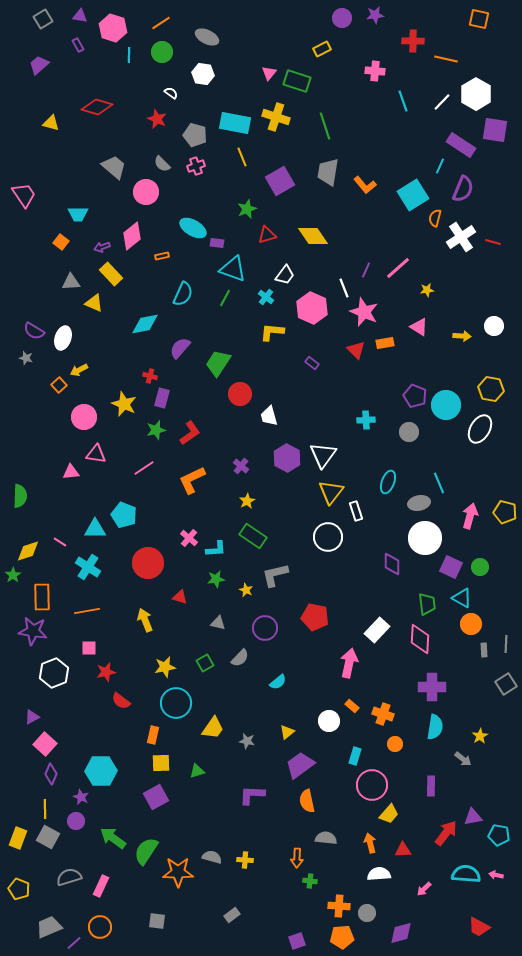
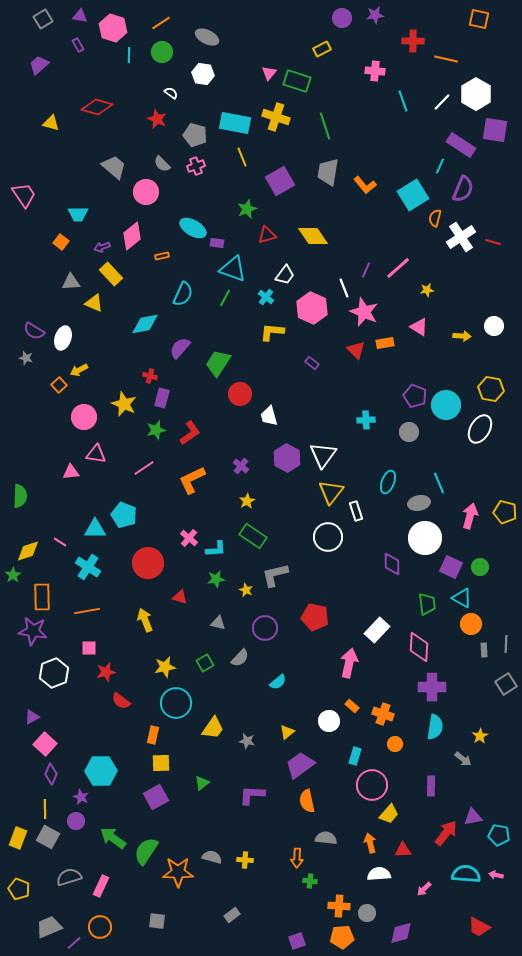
pink diamond at (420, 639): moved 1 px left, 8 px down
green triangle at (197, 771): moved 5 px right, 12 px down; rotated 21 degrees counterclockwise
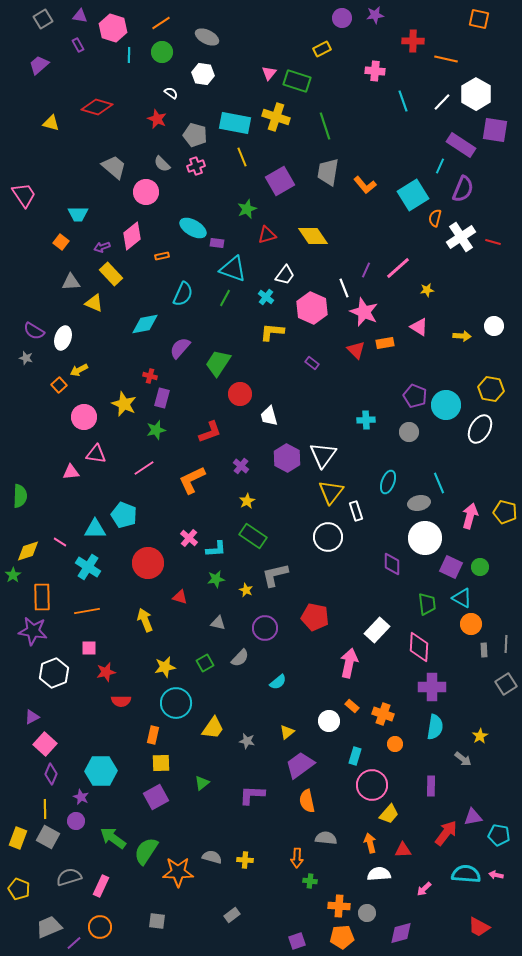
red L-shape at (190, 433): moved 20 px right, 1 px up; rotated 15 degrees clockwise
red semicircle at (121, 701): rotated 36 degrees counterclockwise
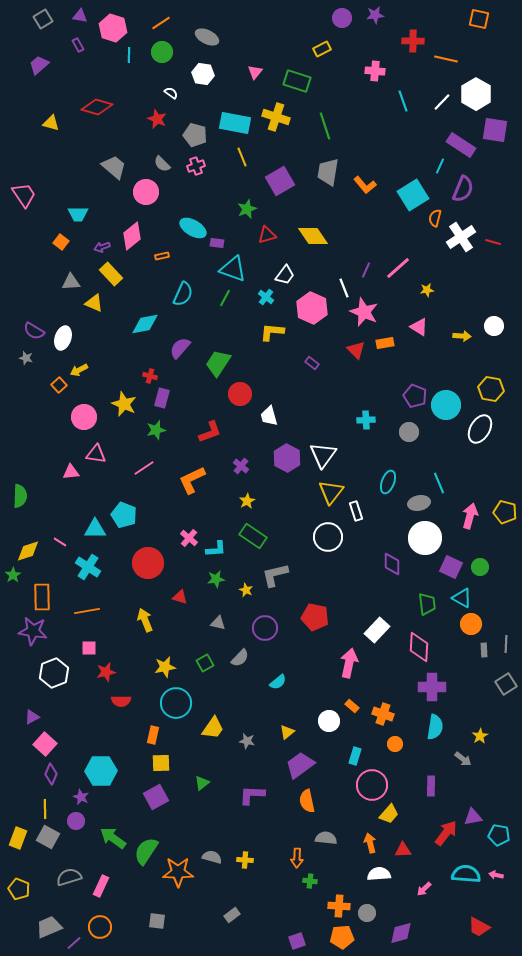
pink triangle at (269, 73): moved 14 px left, 1 px up
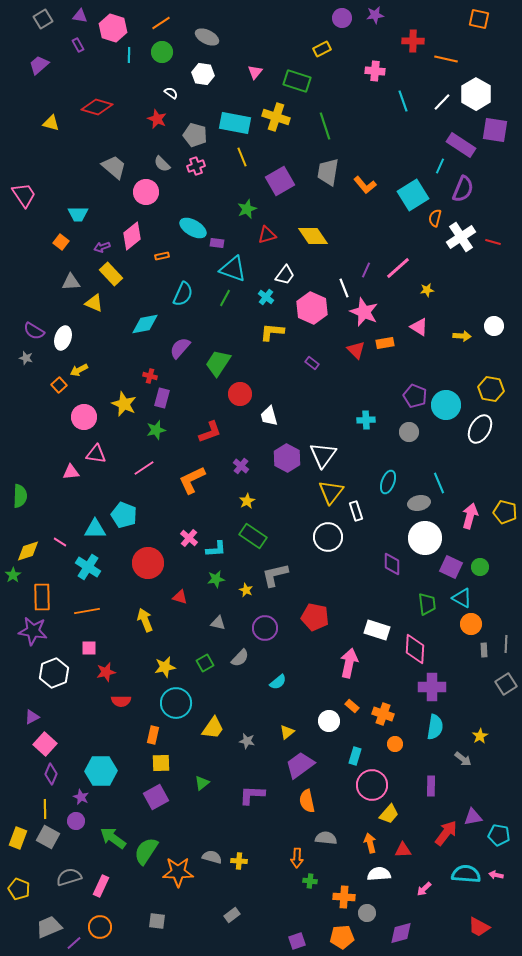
white rectangle at (377, 630): rotated 65 degrees clockwise
pink diamond at (419, 647): moved 4 px left, 2 px down
yellow cross at (245, 860): moved 6 px left, 1 px down
orange cross at (339, 906): moved 5 px right, 9 px up
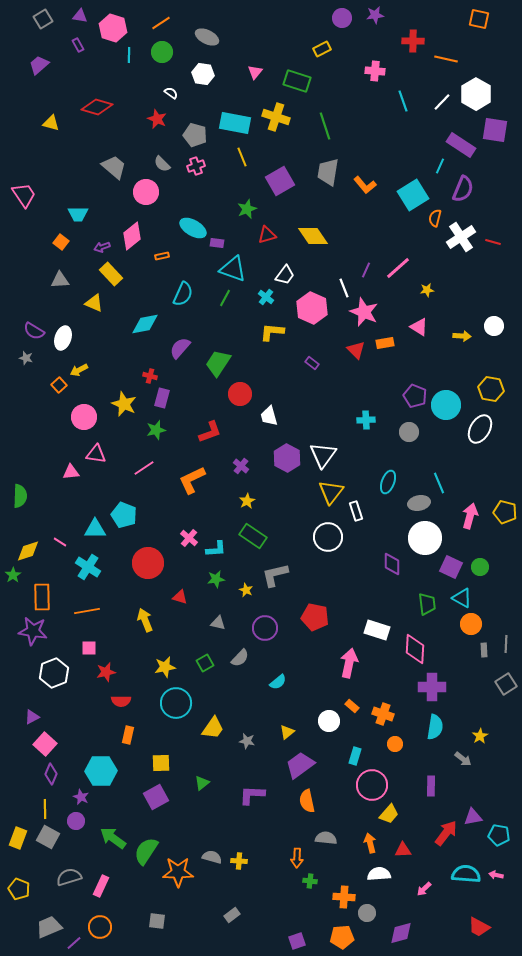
gray triangle at (71, 282): moved 11 px left, 2 px up
orange rectangle at (153, 735): moved 25 px left
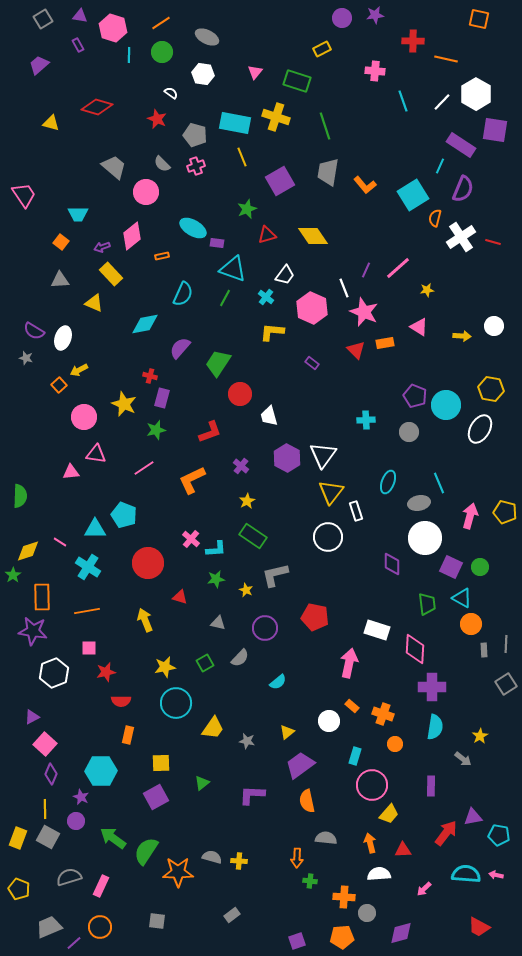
pink cross at (189, 538): moved 2 px right, 1 px down
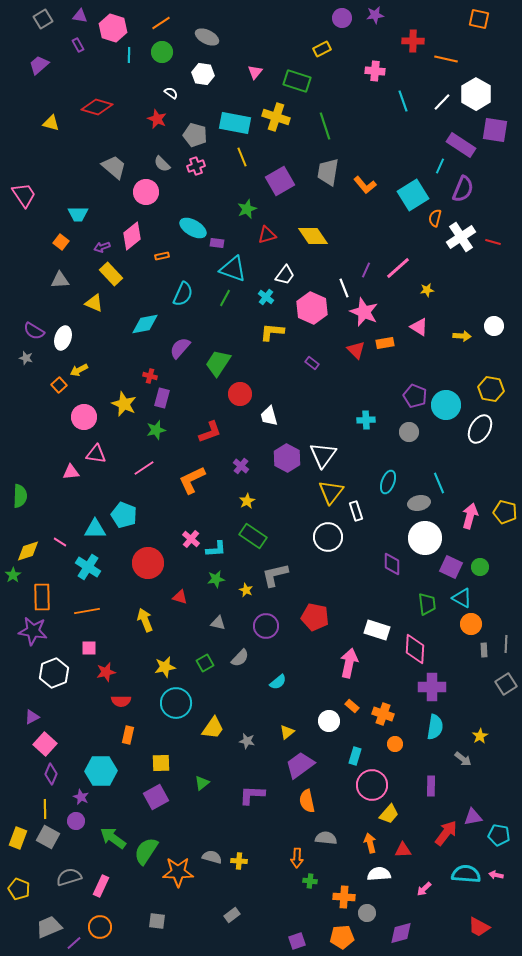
purple circle at (265, 628): moved 1 px right, 2 px up
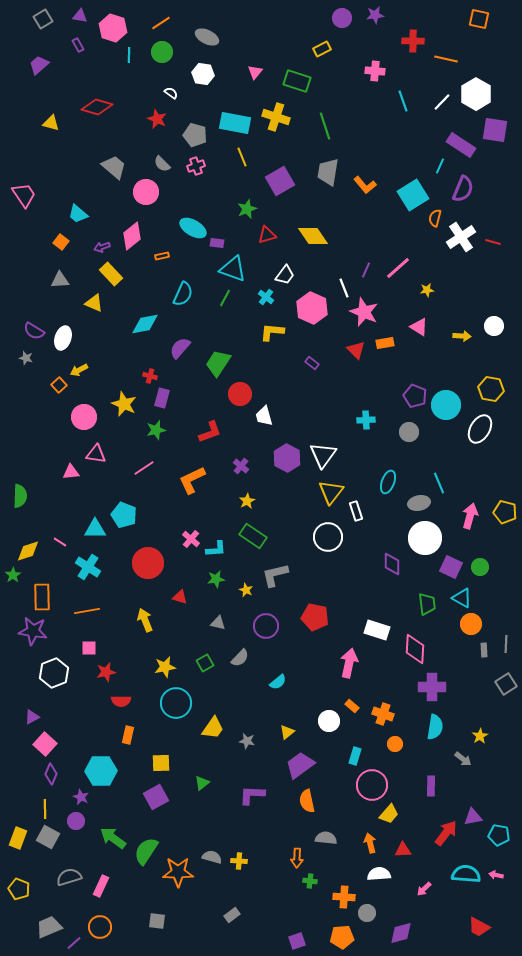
cyan trapezoid at (78, 214): rotated 40 degrees clockwise
white trapezoid at (269, 416): moved 5 px left
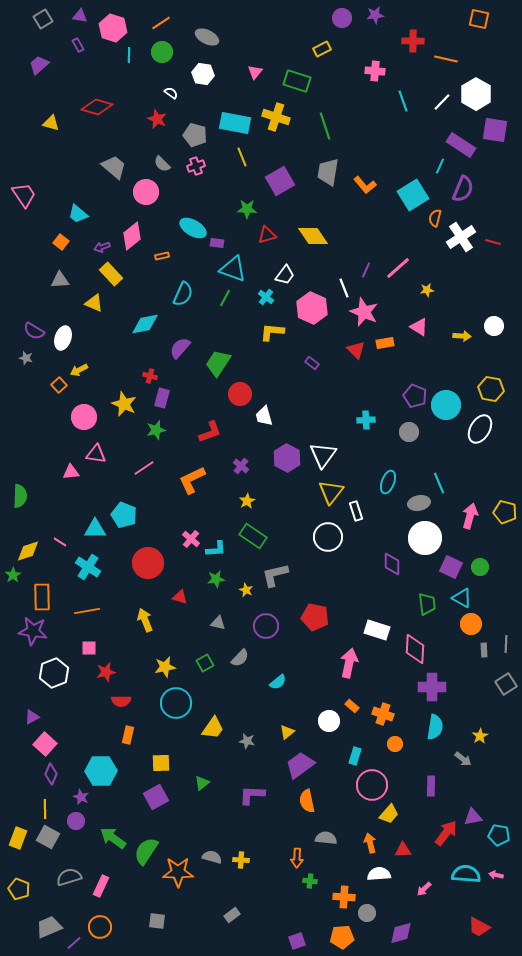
green star at (247, 209): rotated 24 degrees clockwise
yellow cross at (239, 861): moved 2 px right, 1 px up
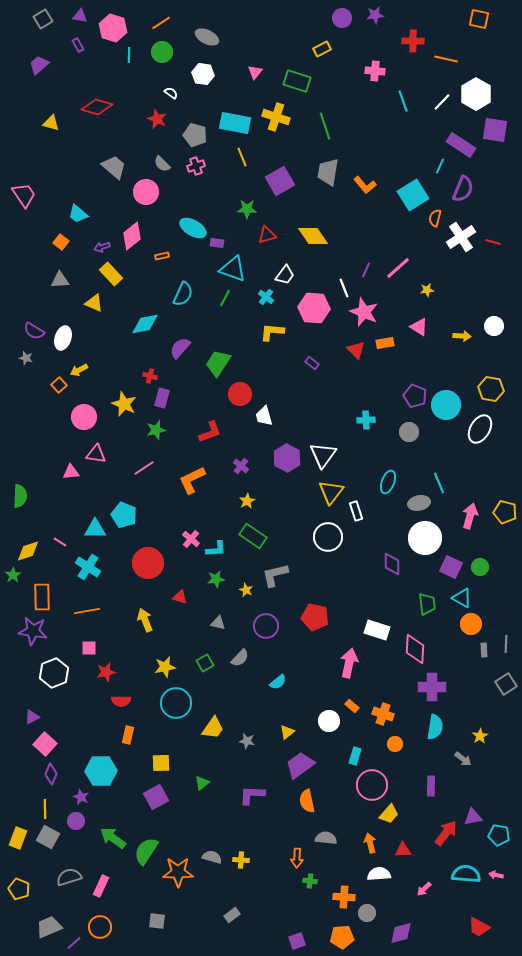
pink hexagon at (312, 308): moved 2 px right; rotated 20 degrees counterclockwise
